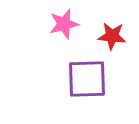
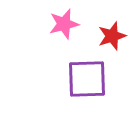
red star: rotated 24 degrees counterclockwise
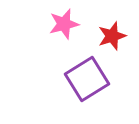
purple square: rotated 30 degrees counterclockwise
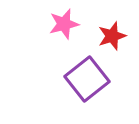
purple square: rotated 6 degrees counterclockwise
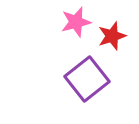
pink star: moved 12 px right, 2 px up
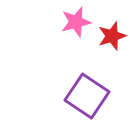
purple square: moved 17 px down; rotated 18 degrees counterclockwise
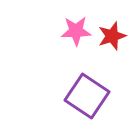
pink star: moved 9 px down; rotated 12 degrees clockwise
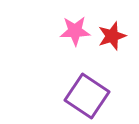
pink star: moved 1 px left
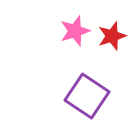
pink star: rotated 16 degrees counterclockwise
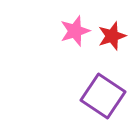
purple square: moved 16 px right
